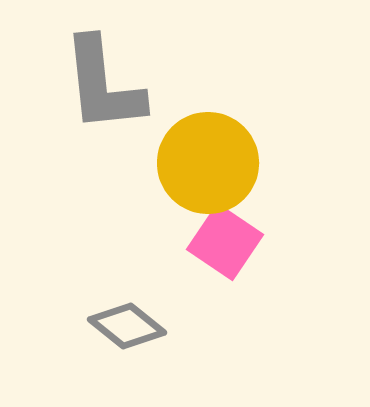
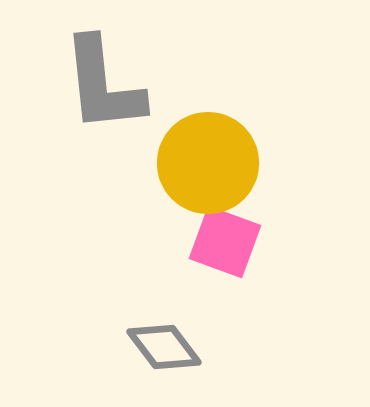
pink square: rotated 14 degrees counterclockwise
gray diamond: moved 37 px right, 21 px down; rotated 14 degrees clockwise
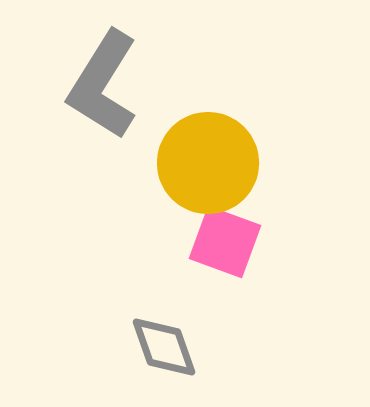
gray L-shape: rotated 38 degrees clockwise
gray diamond: rotated 18 degrees clockwise
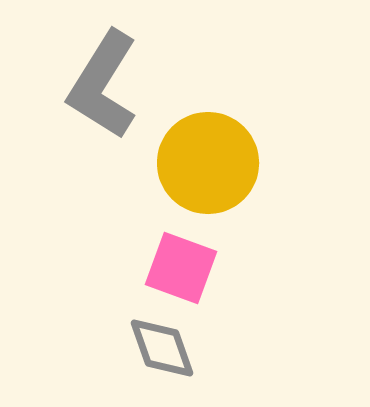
pink square: moved 44 px left, 26 px down
gray diamond: moved 2 px left, 1 px down
